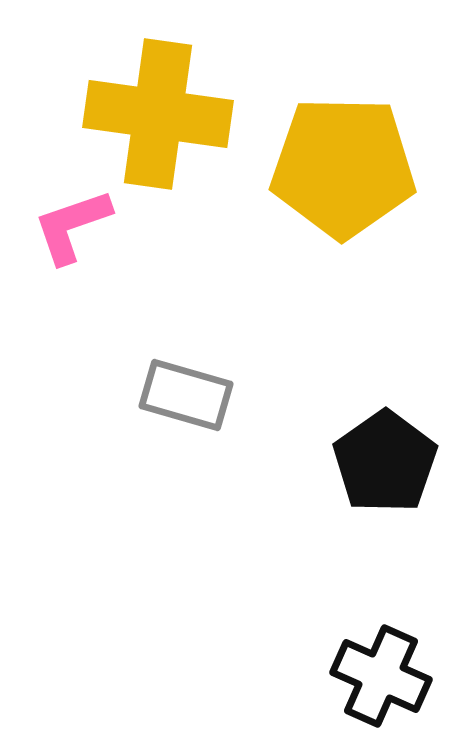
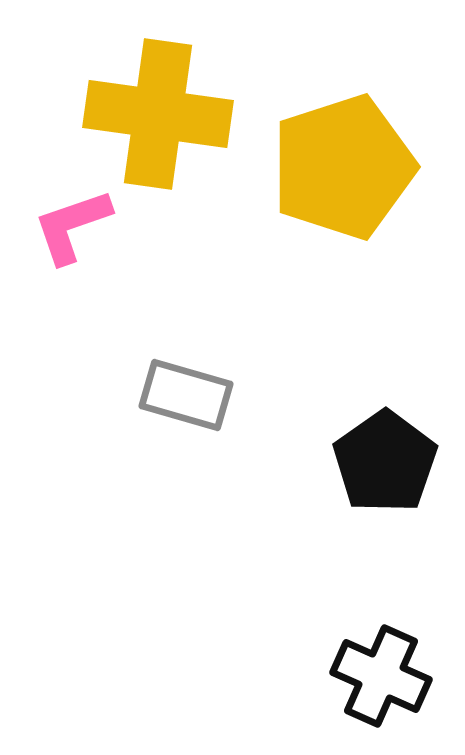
yellow pentagon: rotated 19 degrees counterclockwise
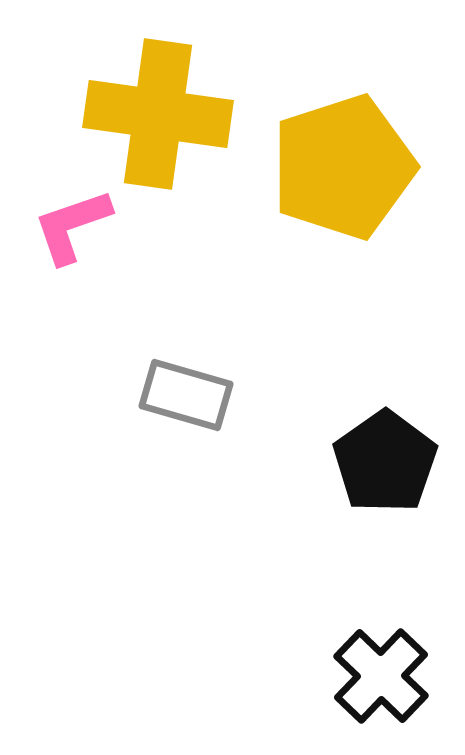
black cross: rotated 20 degrees clockwise
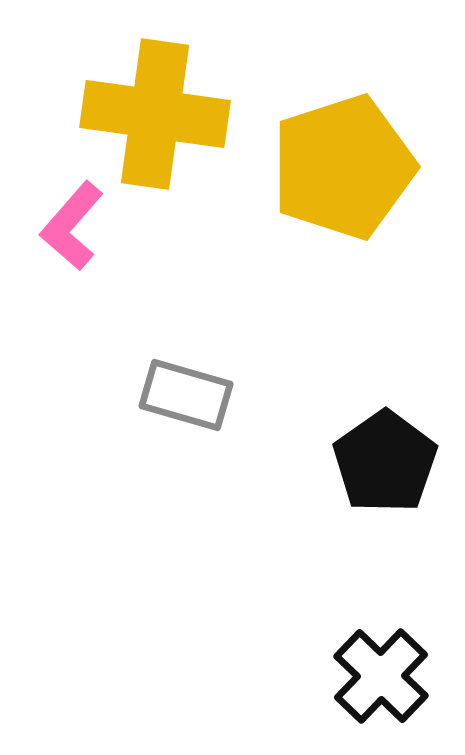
yellow cross: moved 3 px left
pink L-shape: rotated 30 degrees counterclockwise
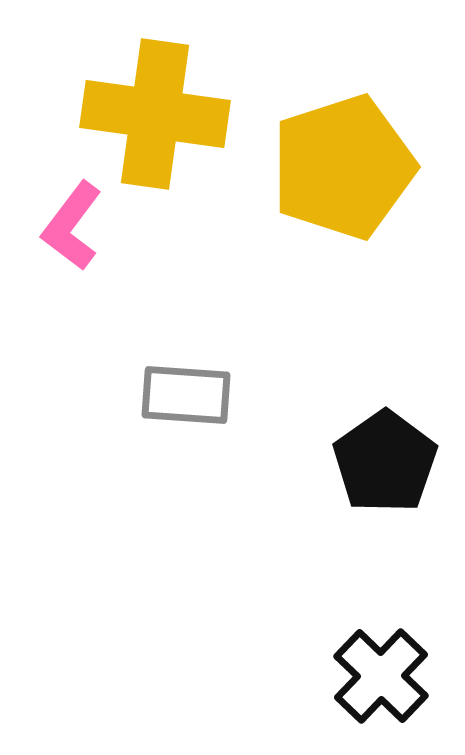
pink L-shape: rotated 4 degrees counterclockwise
gray rectangle: rotated 12 degrees counterclockwise
